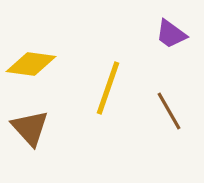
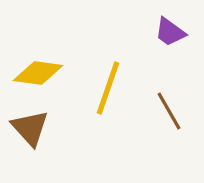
purple trapezoid: moved 1 px left, 2 px up
yellow diamond: moved 7 px right, 9 px down
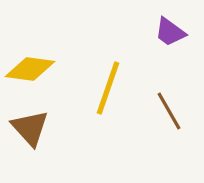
yellow diamond: moved 8 px left, 4 px up
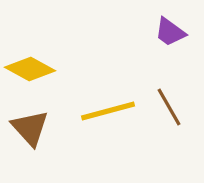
yellow diamond: rotated 21 degrees clockwise
yellow line: moved 23 px down; rotated 56 degrees clockwise
brown line: moved 4 px up
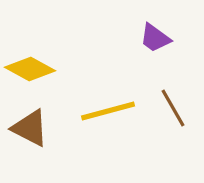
purple trapezoid: moved 15 px left, 6 px down
brown line: moved 4 px right, 1 px down
brown triangle: rotated 21 degrees counterclockwise
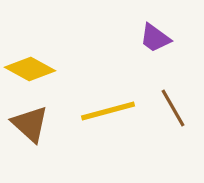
brown triangle: moved 4 px up; rotated 15 degrees clockwise
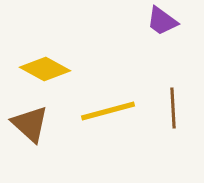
purple trapezoid: moved 7 px right, 17 px up
yellow diamond: moved 15 px right
brown line: rotated 27 degrees clockwise
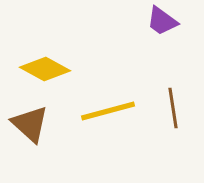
brown line: rotated 6 degrees counterclockwise
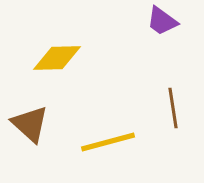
yellow diamond: moved 12 px right, 11 px up; rotated 30 degrees counterclockwise
yellow line: moved 31 px down
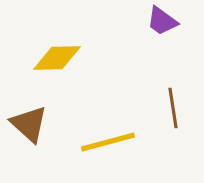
brown triangle: moved 1 px left
